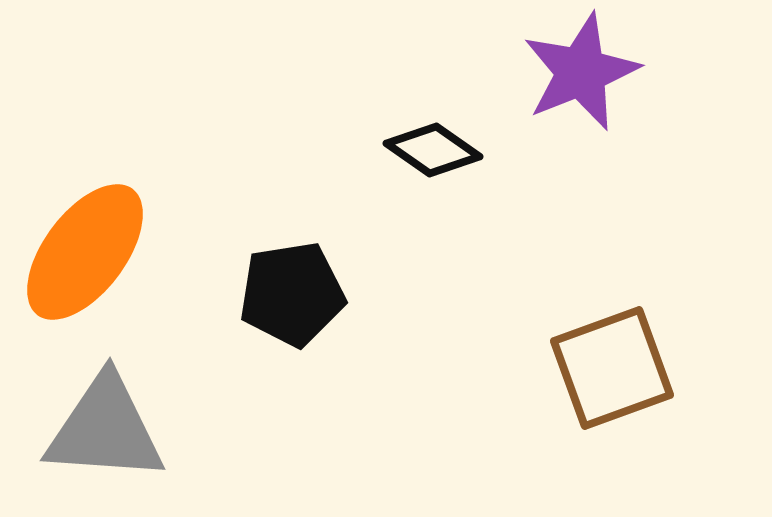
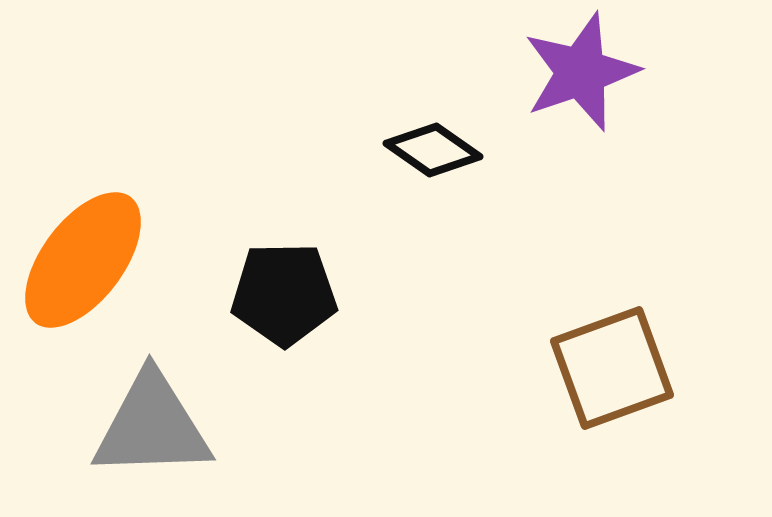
purple star: rotated 3 degrees clockwise
orange ellipse: moved 2 px left, 8 px down
black pentagon: moved 8 px left; rotated 8 degrees clockwise
gray triangle: moved 47 px right, 3 px up; rotated 6 degrees counterclockwise
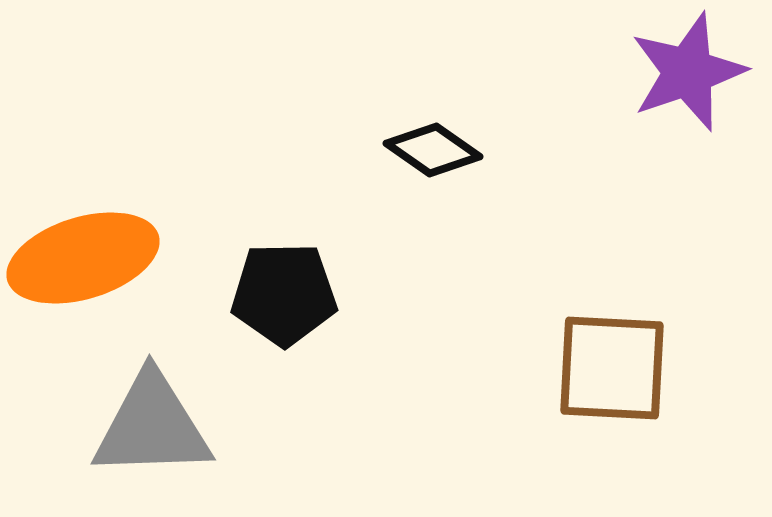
purple star: moved 107 px right
orange ellipse: moved 2 px up; rotated 36 degrees clockwise
brown square: rotated 23 degrees clockwise
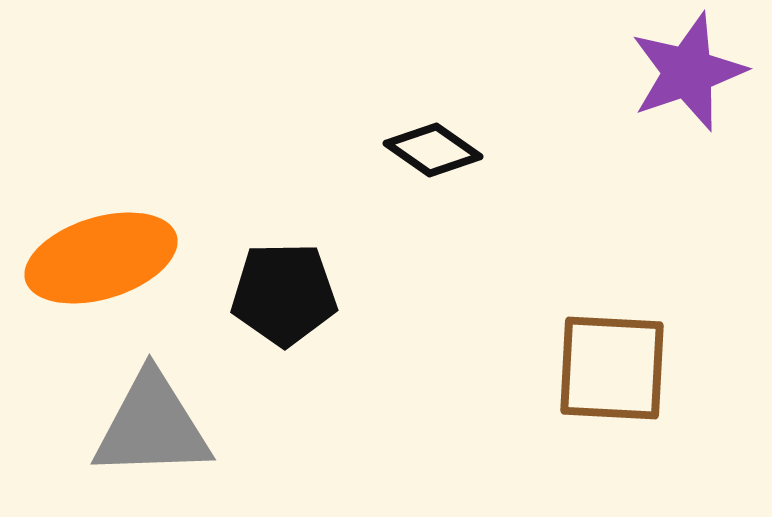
orange ellipse: moved 18 px right
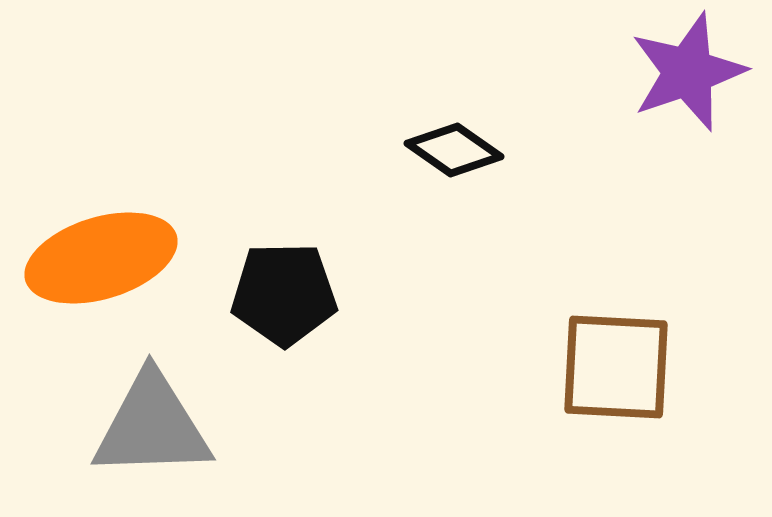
black diamond: moved 21 px right
brown square: moved 4 px right, 1 px up
